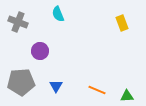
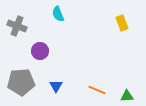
gray cross: moved 1 px left, 4 px down
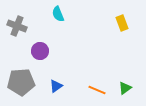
blue triangle: rotated 24 degrees clockwise
green triangle: moved 2 px left, 8 px up; rotated 32 degrees counterclockwise
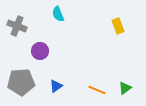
yellow rectangle: moved 4 px left, 3 px down
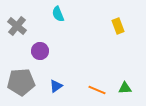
gray cross: rotated 18 degrees clockwise
green triangle: rotated 32 degrees clockwise
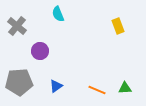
gray pentagon: moved 2 px left
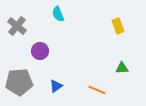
green triangle: moved 3 px left, 20 px up
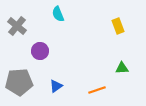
orange line: rotated 42 degrees counterclockwise
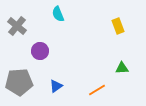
orange line: rotated 12 degrees counterclockwise
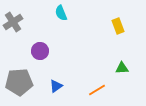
cyan semicircle: moved 3 px right, 1 px up
gray cross: moved 4 px left, 4 px up; rotated 18 degrees clockwise
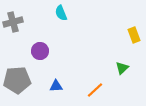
gray cross: rotated 18 degrees clockwise
yellow rectangle: moved 16 px right, 9 px down
green triangle: rotated 40 degrees counterclockwise
gray pentagon: moved 2 px left, 2 px up
blue triangle: rotated 32 degrees clockwise
orange line: moved 2 px left; rotated 12 degrees counterclockwise
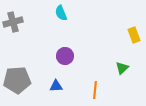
purple circle: moved 25 px right, 5 px down
orange line: rotated 42 degrees counterclockwise
